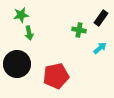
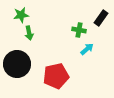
cyan arrow: moved 13 px left, 1 px down
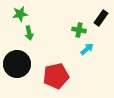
green star: moved 1 px left, 1 px up
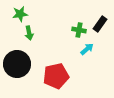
black rectangle: moved 1 px left, 6 px down
